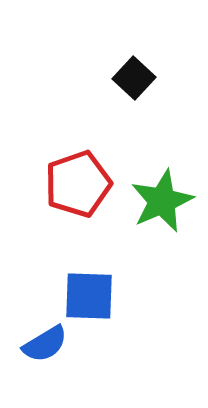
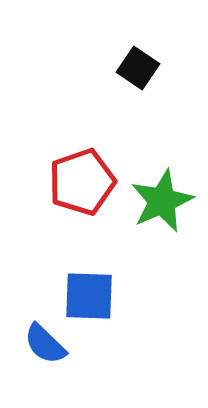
black square: moved 4 px right, 10 px up; rotated 9 degrees counterclockwise
red pentagon: moved 4 px right, 2 px up
blue semicircle: rotated 75 degrees clockwise
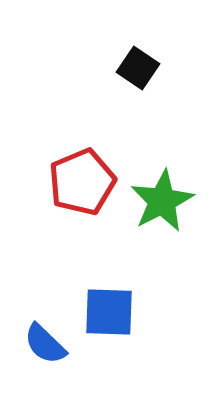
red pentagon: rotated 4 degrees counterclockwise
green star: rotated 4 degrees counterclockwise
blue square: moved 20 px right, 16 px down
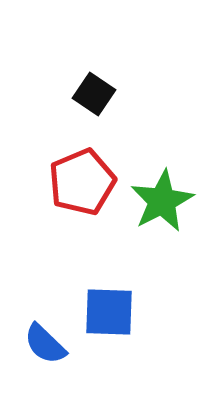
black square: moved 44 px left, 26 px down
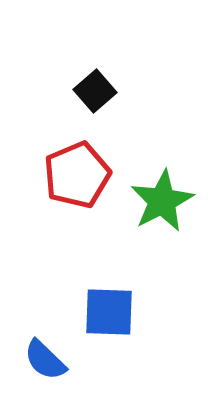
black square: moved 1 px right, 3 px up; rotated 15 degrees clockwise
red pentagon: moved 5 px left, 7 px up
blue semicircle: moved 16 px down
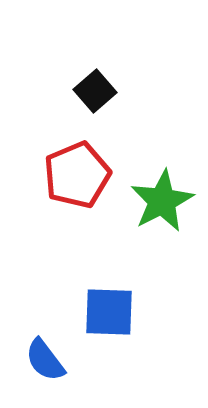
blue semicircle: rotated 9 degrees clockwise
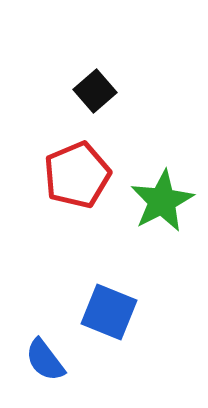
blue square: rotated 20 degrees clockwise
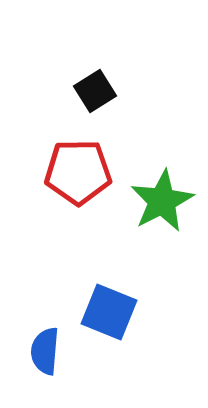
black square: rotated 9 degrees clockwise
red pentagon: moved 1 px right, 3 px up; rotated 22 degrees clockwise
blue semicircle: moved 9 px up; rotated 42 degrees clockwise
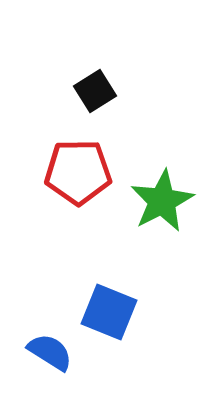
blue semicircle: moved 5 px right, 1 px down; rotated 117 degrees clockwise
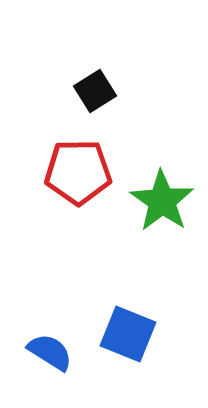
green star: rotated 10 degrees counterclockwise
blue square: moved 19 px right, 22 px down
